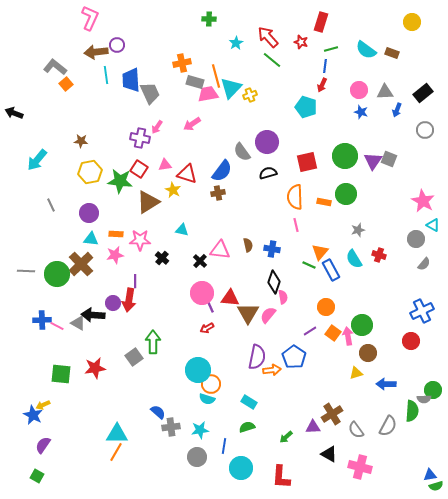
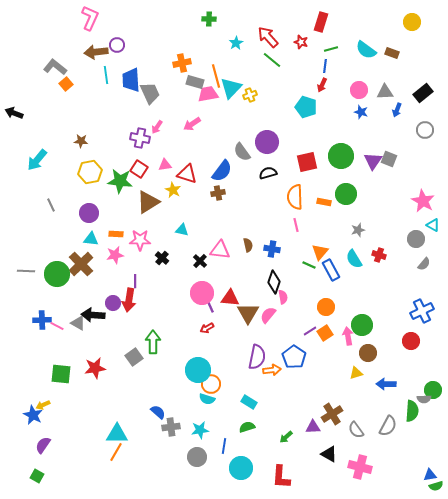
green circle at (345, 156): moved 4 px left
orange square at (333, 333): moved 8 px left; rotated 21 degrees clockwise
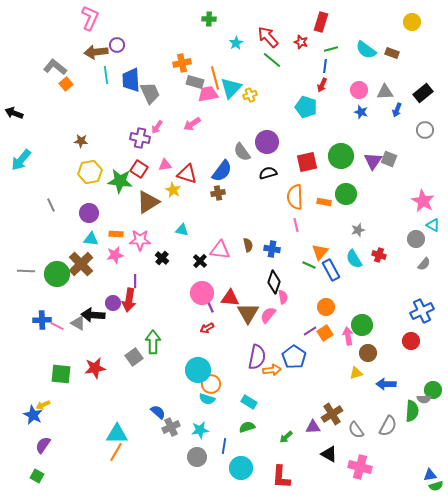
orange line at (216, 76): moved 1 px left, 2 px down
cyan arrow at (37, 160): moved 16 px left
gray cross at (171, 427): rotated 18 degrees counterclockwise
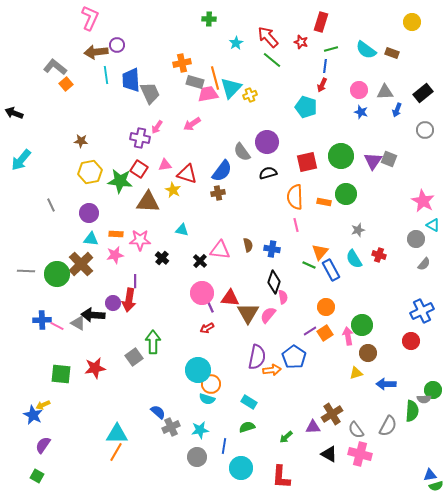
brown triangle at (148, 202): rotated 35 degrees clockwise
pink cross at (360, 467): moved 13 px up
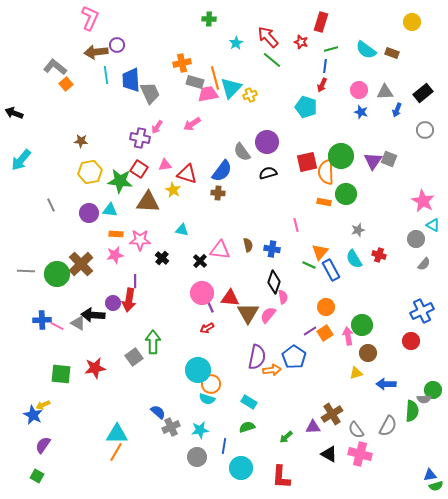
brown cross at (218, 193): rotated 16 degrees clockwise
orange semicircle at (295, 197): moved 31 px right, 25 px up
cyan triangle at (91, 239): moved 19 px right, 29 px up
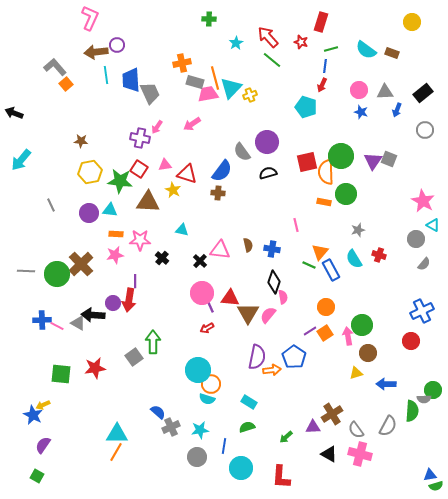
gray L-shape at (55, 67): rotated 10 degrees clockwise
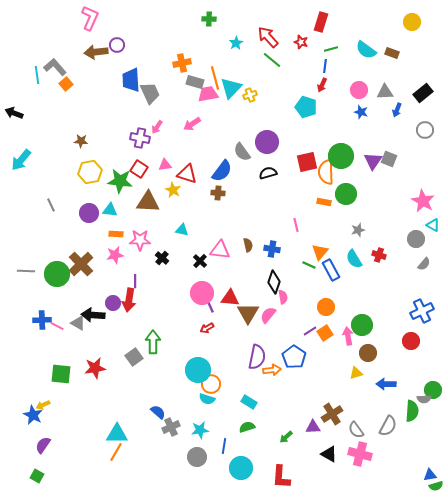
cyan line at (106, 75): moved 69 px left
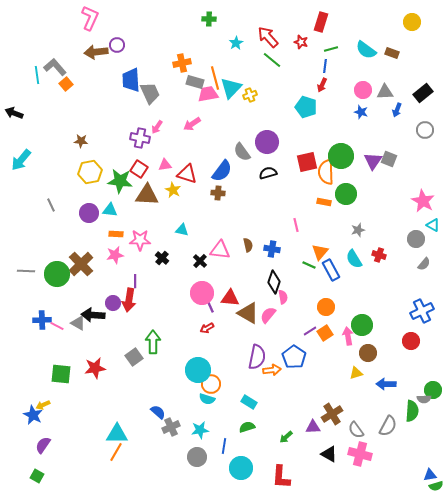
pink circle at (359, 90): moved 4 px right
brown triangle at (148, 202): moved 1 px left, 7 px up
brown triangle at (248, 313): rotated 30 degrees counterclockwise
